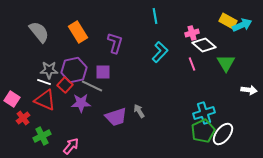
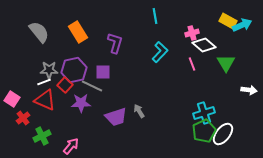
white line: rotated 40 degrees counterclockwise
green pentagon: moved 1 px right
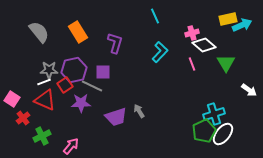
cyan line: rotated 14 degrees counterclockwise
yellow rectangle: moved 2 px up; rotated 42 degrees counterclockwise
red square: rotated 14 degrees clockwise
white arrow: rotated 28 degrees clockwise
cyan cross: moved 10 px right, 1 px down
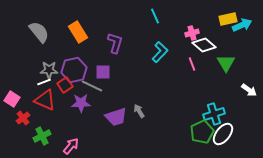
green pentagon: moved 2 px left, 1 px down
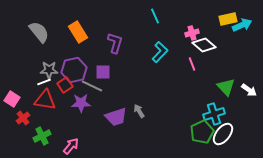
green triangle: moved 24 px down; rotated 12 degrees counterclockwise
red triangle: rotated 15 degrees counterclockwise
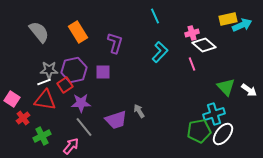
gray line: moved 8 px left, 41 px down; rotated 25 degrees clockwise
purple trapezoid: moved 3 px down
green pentagon: moved 3 px left, 1 px up; rotated 15 degrees clockwise
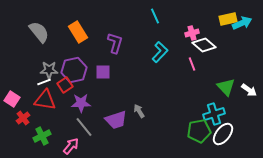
cyan arrow: moved 2 px up
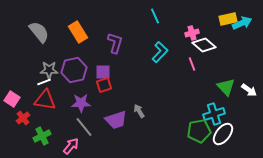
red square: moved 39 px right; rotated 14 degrees clockwise
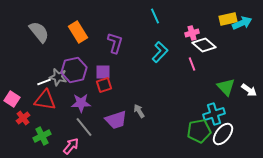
gray star: moved 9 px right, 7 px down; rotated 12 degrees clockwise
